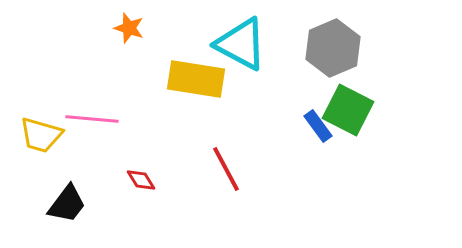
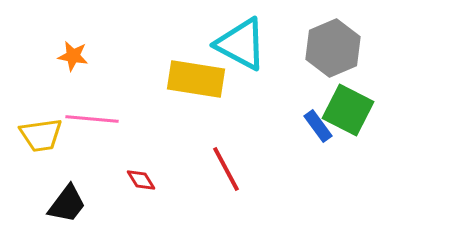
orange star: moved 56 px left, 28 px down; rotated 8 degrees counterclockwise
yellow trapezoid: rotated 24 degrees counterclockwise
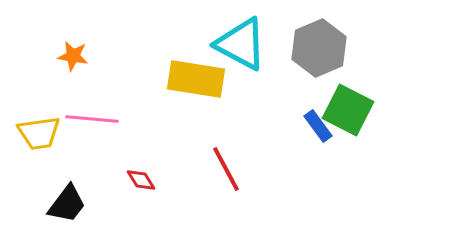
gray hexagon: moved 14 px left
yellow trapezoid: moved 2 px left, 2 px up
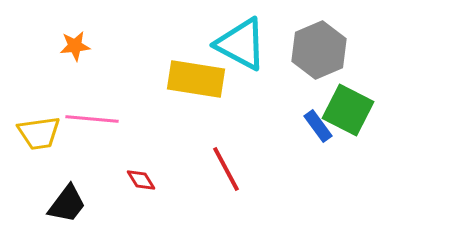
gray hexagon: moved 2 px down
orange star: moved 2 px right, 10 px up; rotated 16 degrees counterclockwise
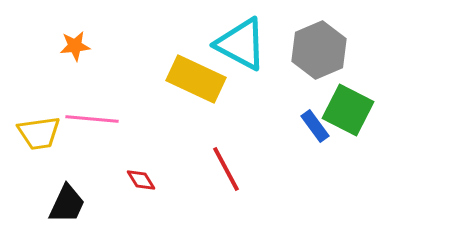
yellow rectangle: rotated 16 degrees clockwise
blue rectangle: moved 3 px left
black trapezoid: rotated 12 degrees counterclockwise
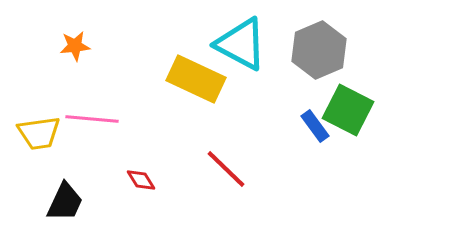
red line: rotated 18 degrees counterclockwise
black trapezoid: moved 2 px left, 2 px up
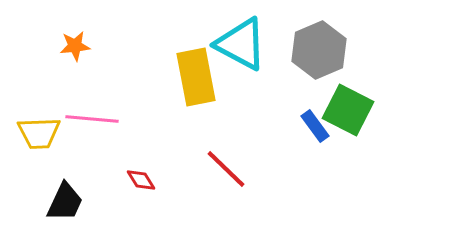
yellow rectangle: moved 2 px up; rotated 54 degrees clockwise
yellow trapezoid: rotated 6 degrees clockwise
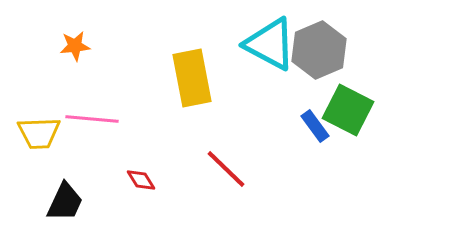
cyan triangle: moved 29 px right
yellow rectangle: moved 4 px left, 1 px down
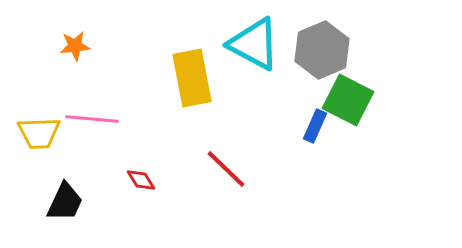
cyan triangle: moved 16 px left
gray hexagon: moved 3 px right
green square: moved 10 px up
blue rectangle: rotated 60 degrees clockwise
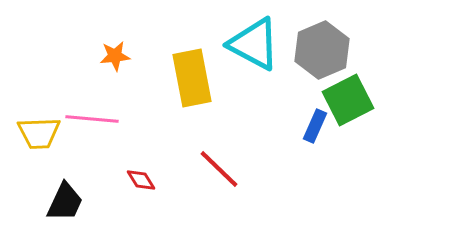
orange star: moved 40 px right, 10 px down
green square: rotated 36 degrees clockwise
red line: moved 7 px left
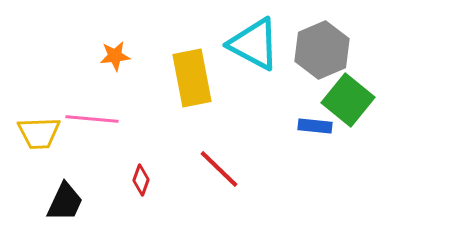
green square: rotated 24 degrees counterclockwise
blue rectangle: rotated 72 degrees clockwise
red diamond: rotated 52 degrees clockwise
